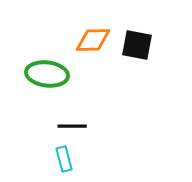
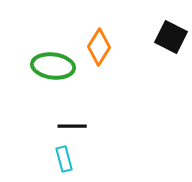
orange diamond: moved 6 px right, 7 px down; rotated 57 degrees counterclockwise
black square: moved 34 px right, 8 px up; rotated 16 degrees clockwise
green ellipse: moved 6 px right, 8 px up
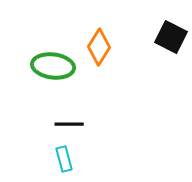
black line: moved 3 px left, 2 px up
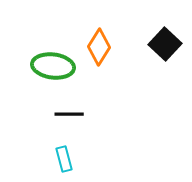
black square: moved 6 px left, 7 px down; rotated 16 degrees clockwise
black line: moved 10 px up
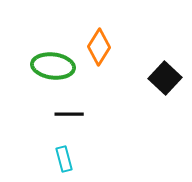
black square: moved 34 px down
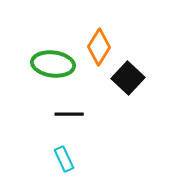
green ellipse: moved 2 px up
black square: moved 37 px left
cyan rectangle: rotated 10 degrees counterclockwise
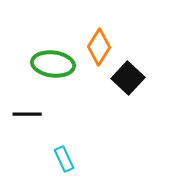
black line: moved 42 px left
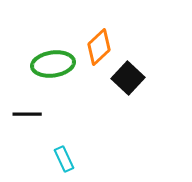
orange diamond: rotated 15 degrees clockwise
green ellipse: rotated 15 degrees counterclockwise
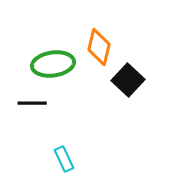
orange diamond: rotated 33 degrees counterclockwise
black square: moved 2 px down
black line: moved 5 px right, 11 px up
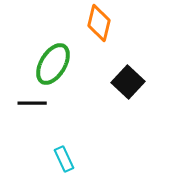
orange diamond: moved 24 px up
green ellipse: rotated 51 degrees counterclockwise
black square: moved 2 px down
